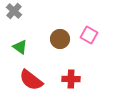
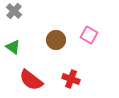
brown circle: moved 4 px left, 1 px down
green triangle: moved 7 px left
red cross: rotated 18 degrees clockwise
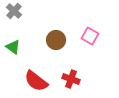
pink square: moved 1 px right, 1 px down
red semicircle: moved 5 px right, 1 px down
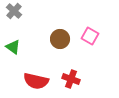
brown circle: moved 4 px right, 1 px up
red semicircle: rotated 25 degrees counterclockwise
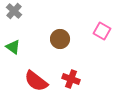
pink square: moved 12 px right, 5 px up
red semicircle: rotated 25 degrees clockwise
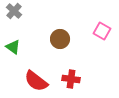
red cross: rotated 12 degrees counterclockwise
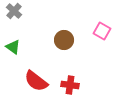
brown circle: moved 4 px right, 1 px down
red cross: moved 1 px left, 6 px down
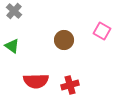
green triangle: moved 1 px left, 1 px up
red semicircle: rotated 40 degrees counterclockwise
red cross: rotated 24 degrees counterclockwise
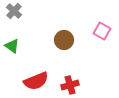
red semicircle: rotated 20 degrees counterclockwise
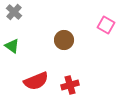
gray cross: moved 1 px down
pink square: moved 4 px right, 6 px up
